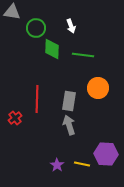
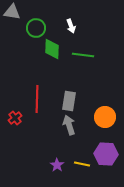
orange circle: moved 7 px right, 29 px down
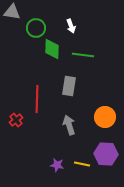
gray rectangle: moved 15 px up
red cross: moved 1 px right, 2 px down
purple star: rotated 24 degrees counterclockwise
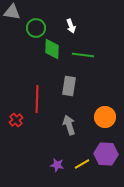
yellow line: rotated 42 degrees counterclockwise
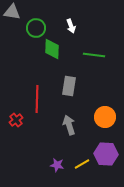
green line: moved 11 px right
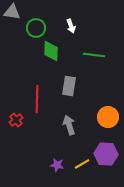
green diamond: moved 1 px left, 2 px down
orange circle: moved 3 px right
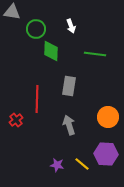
green circle: moved 1 px down
green line: moved 1 px right, 1 px up
yellow line: rotated 70 degrees clockwise
